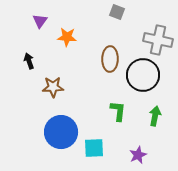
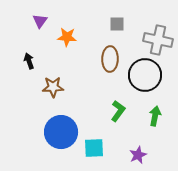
gray square: moved 12 px down; rotated 21 degrees counterclockwise
black circle: moved 2 px right
green L-shape: rotated 30 degrees clockwise
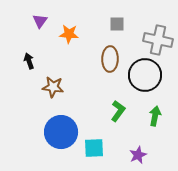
orange star: moved 2 px right, 3 px up
brown star: rotated 10 degrees clockwise
